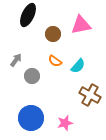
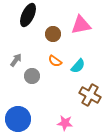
blue circle: moved 13 px left, 1 px down
pink star: rotated 21 degrees clockwise
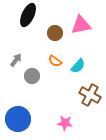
brown circle: moved 2 px right, 1 px up
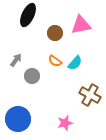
cyan semicircle: moved 3 px left, 3 px up
pink star: rotated 21 degrees counterclockwise
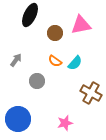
black ellipse: moved 2 px right
gray circle: moved 5 px right, 5 px down
brown cross: moved 1 px right, 2 px up
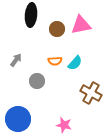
black ellipse: moved 1 px right; rotated 20 degrees counterclockwise
brown circle: moved 2 px right, 4 px up
orange semicircle: rotated 40 degrees counterclockwise
pink star: moved 1 px left, 2 px down; rotated 28 degrees clockwise
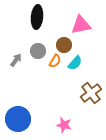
black ellipse: moved 6 px right, 2 px down
brown circle: moved 7 px right, 16 px down
orange semicircle: rotated 56 degrees counterclockwise
gray circle: moved 1 px right, 30 px up
brown cross: rotated 25 degrees clockwise
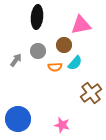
orange semicircle: moved 6 px down; rotated 56 degrees clockwise
pink star: moved 2 px left
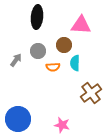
pink triangle: rotated 15 degrees clockwise
cyan semicircle: rotated 140 degrees clockwise
orange semicircle: moved 2 px left
